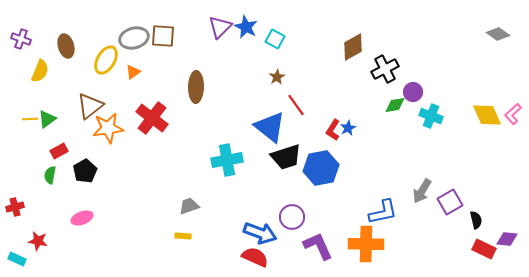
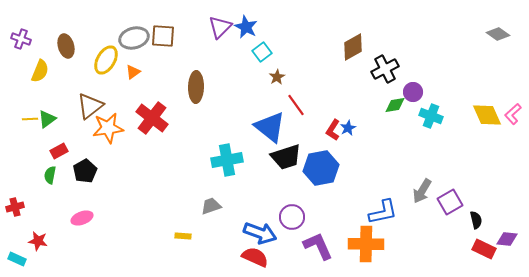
cyan square at (275, 39): moved 13 px left, 13 px down; rotated 24 degrees clockwise
gray trapezoid at (189, 206): moved 22 px right
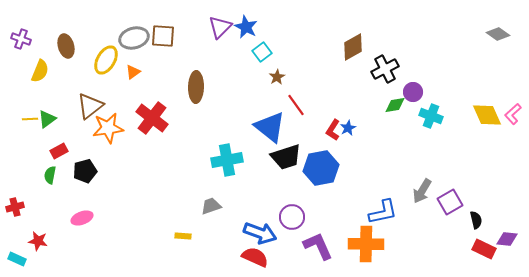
black pentagon at (85, 171): rotated 15 degrees clockwise
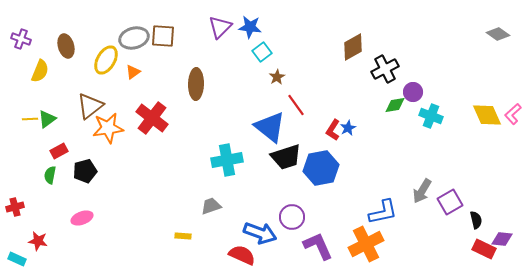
blue star at (246, 27): moved 4 px right; rotated 20 degrees counterclockwise
brown ellipse at (196, 87): moved 3 px up
purple diamond at (507, 239): moved 5 px left
orange cross at (366, 244): rotated 28 degrees counterclockwise
red semicircle at (255, 257): moved 13 px left, 2 px up
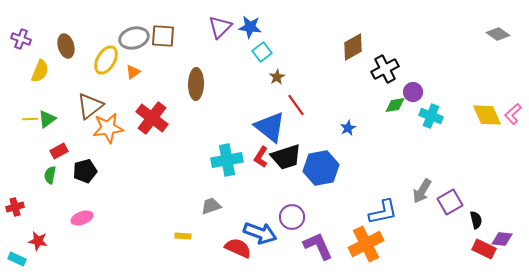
red L-shape at (333, 130): moved 72 px left, 27 px down
red semicircle at (242, 255): moved 4 px left, 7 px up
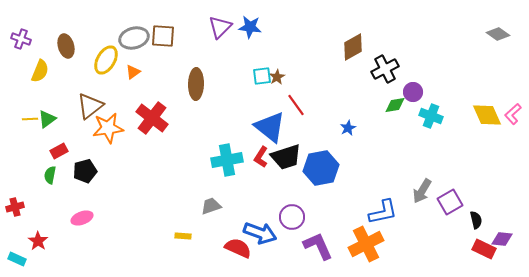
cyan square at (262, 52): moved 24 px down; rotated 30 degrees clockwise
red star at (38, 241): rotated 24 degrees clockwise
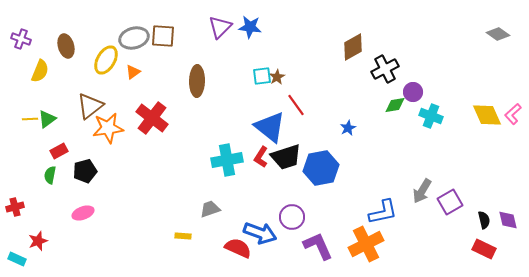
brown ellipse at (196, 84): moved 1 px right, 3 px up
gray trapezoid at (211, 206): moved 1 px left, 3 px down
pink ellipse at (82, 218): moved 1 px right, 5 px up
black semicircle at (476, 220): moved 8 px right
purple diamond at (502, 239): moved 6 px right, 19 px up; rotated 70 degrees clockwise
red star at (38, 241): rotated 18 degrees clockwise
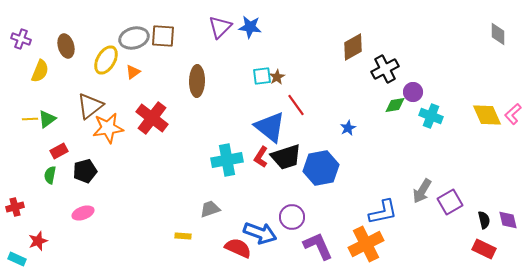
gray diamond at (498, 34): rotated 55 degrees clockwise
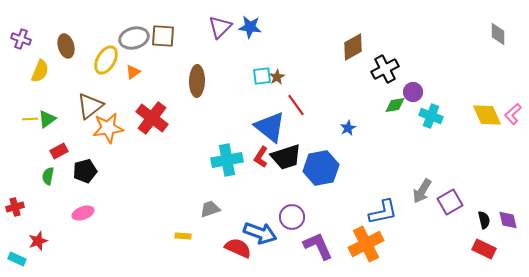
green semicircle at (50, 175): moved 2 px left, 1 px down
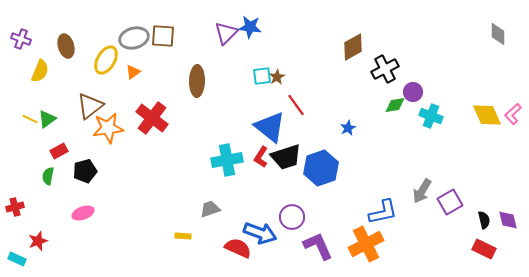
purple triangle at (220, 27): moved 6 px right, 6 px down
yellow line at (30, 119): rotated 28 degrees clockwise
blue hexagon at (321, 168): rotated 8 degrees counterclockwise
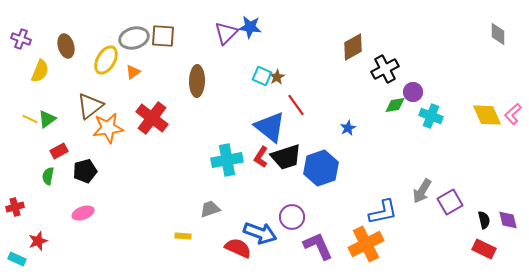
cyan square at (262, 76): rotated 30 degrees clockwise
